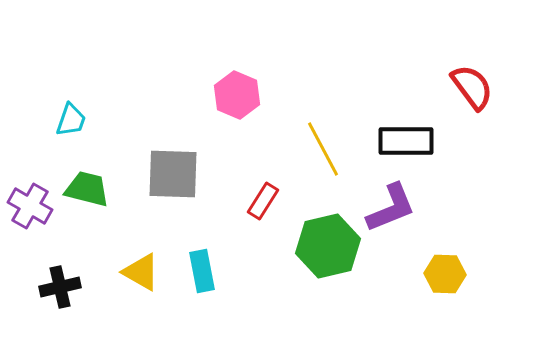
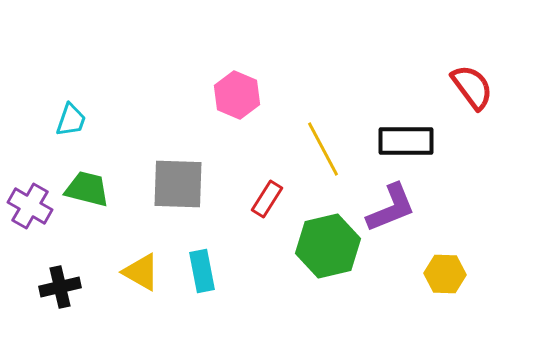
gray square: moved 5 px right, 10 px down
red rectangle: moved 4 px right, 2 px up
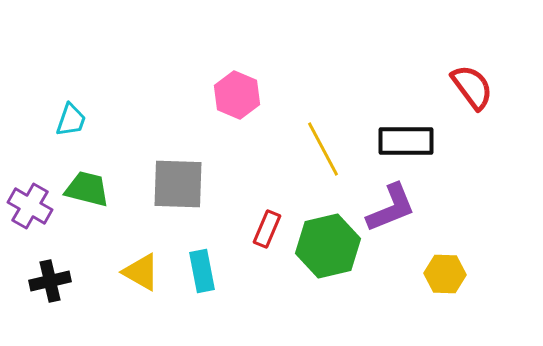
red rectangle: moved 30 px down; rotated 9 degrees counterclockwise
black cross: moved 10 px left, 6 px up
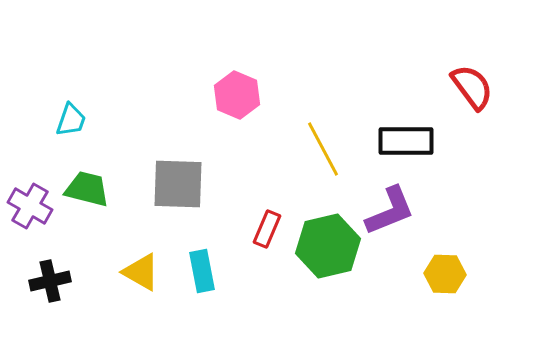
purple L-shape: moved 1 px left, 3 px down
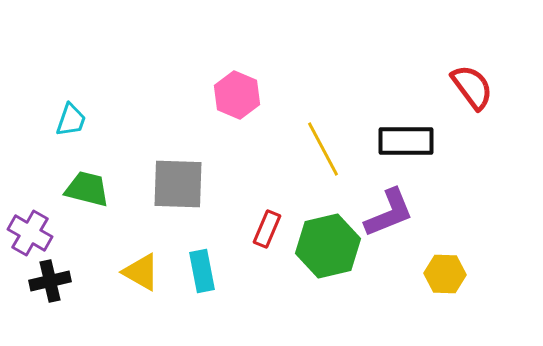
purple cross: moved 27 px down
purple L-shape: moved 1 px left, 2 px down
